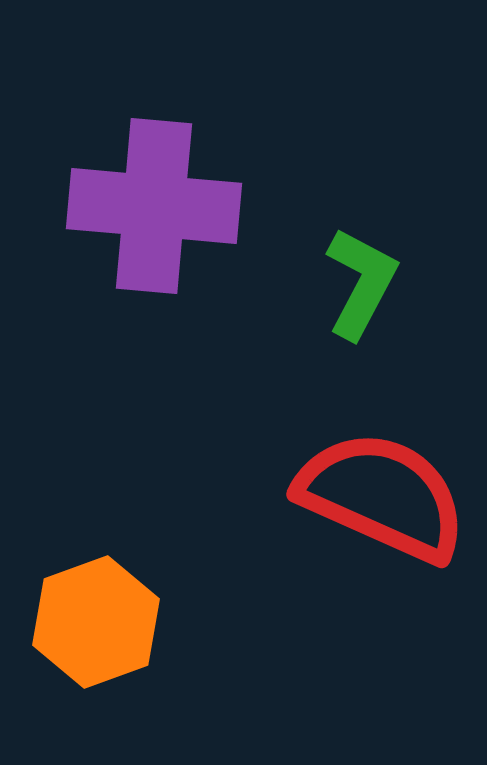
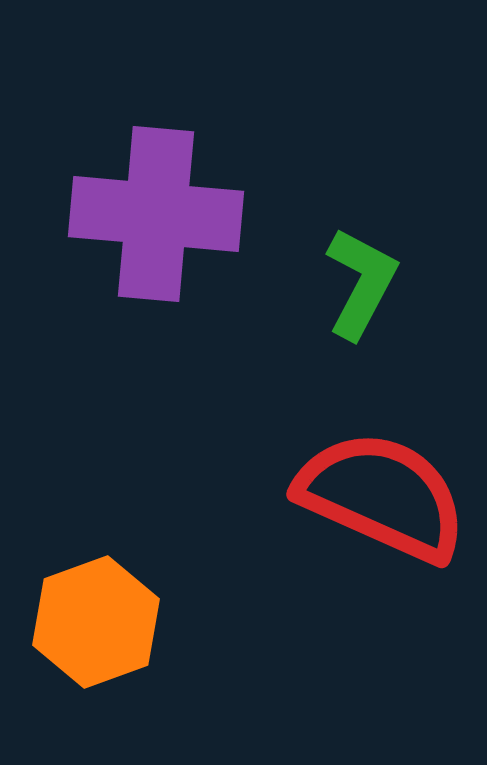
purple cross: moved 2 px right, 8 px down
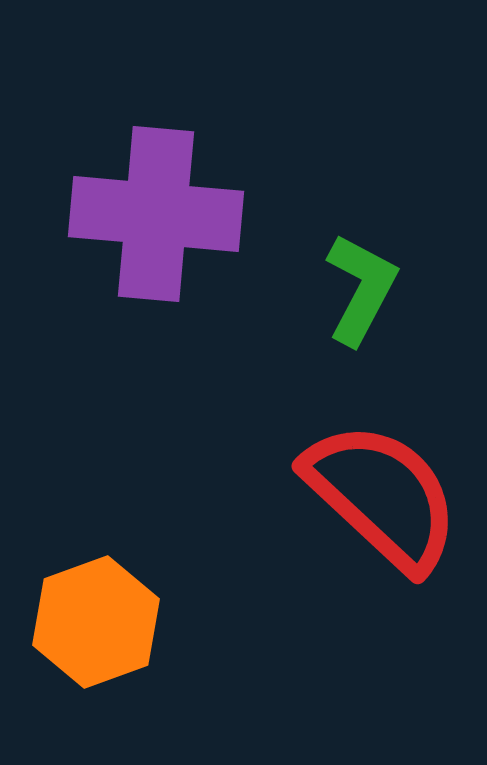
green L-shape: moved 6 px down
red semicircle: rotated 19 degrees clockwise
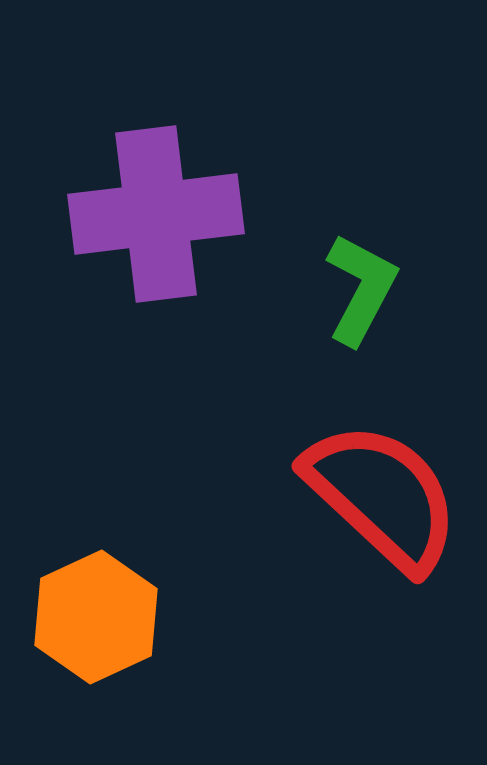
purple cross: rotated 12 degrees counterclockwise
orange hexagon: moved 5 px up; rotated 5 degrees counterclockwise
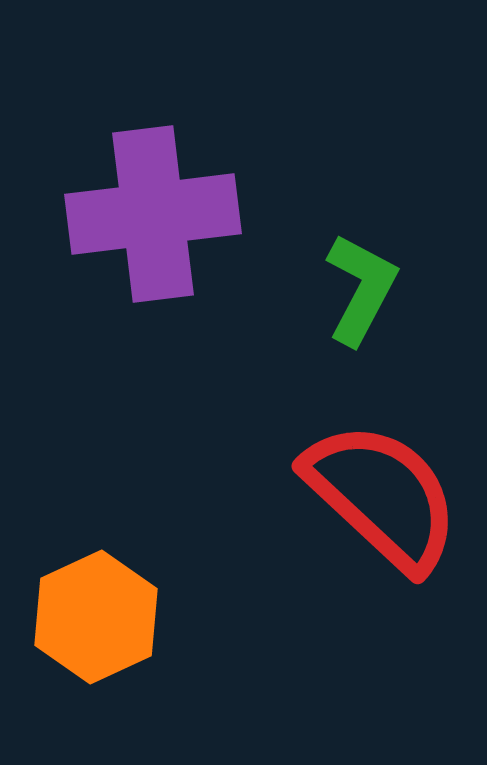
purple cross: moved 3 px left
